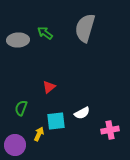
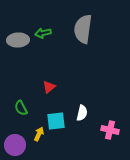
gray semicircle: moved 2 px left, 1 px down; rotated 8 degrees counterclockwise
green arrow: moved 2 px left; rotated 49 degrees counterclockwise
green semicircle: rotated 49 degrees counterclockwise
white semicircle: rotated 49 degrees counterclockwise
pink cross: rotated 24 degrees clockwise
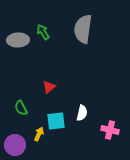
green arrow: moved 1 px up; rotated 70 degrees clockwise
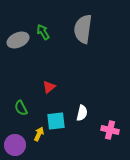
gray ellipse: rotated 20 degrees counterclockwise
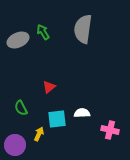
white semicircle: rotated 105 degrees counterclockwise
cyan square: moved 1 px right, 2 px up
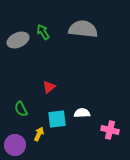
gray semicircle: rotated 88 degrees clockwise
green semicircle: moved 1 px down
